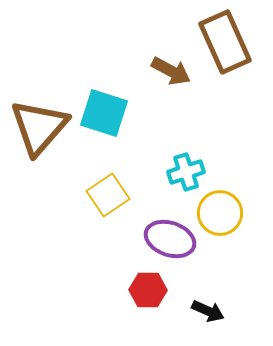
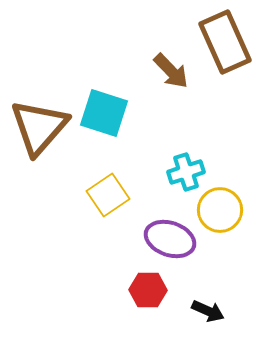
brown arrow: rotated 18 degrees clockwise
yellow circle: moved 3 px up
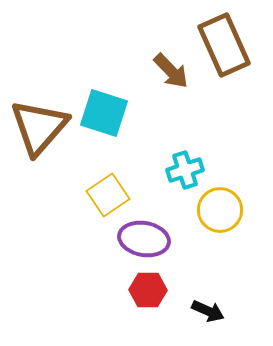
brown rectangle: moved 1 px left, 3 px down
cyan cross: moved 1 px left, 2 px up
purple ellipse: moved 26 px left; rotated 9 degrees counterclockwise
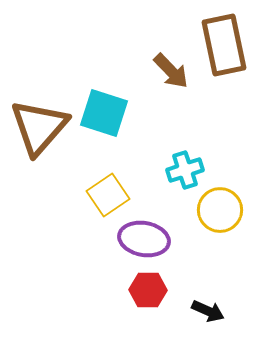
brown rectangle: rotated 12 degrees clockwise
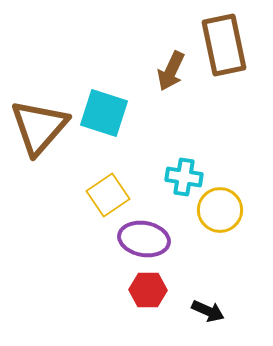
brown arrow: rotated 69 degrees clockwise
cyan cross: moved 1 px left, 7 px down; rotated 27 degrees clockwise
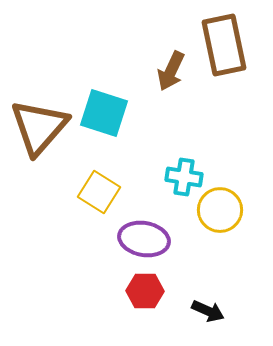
yellow square: moved 9 px left, 3 px up; rotated 24 degrees counterclockwise
red hexagon: moved 3 px left, 1 px down
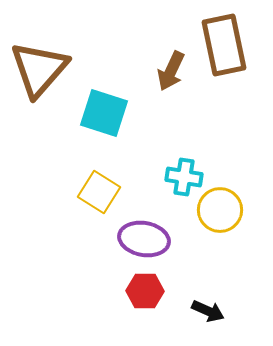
brown triangle: moved 58 px up
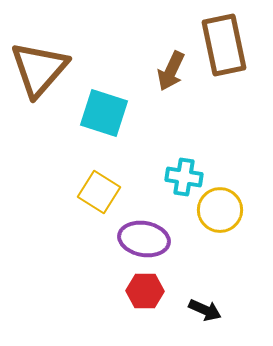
black arrow: moved 3 px left, 1 px up
